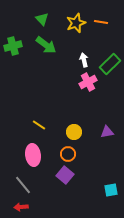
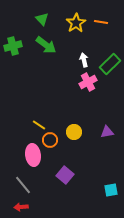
yellow star: rotated 12 degrees counterclockwise
orange circle: moved 18 px left, 14 px up
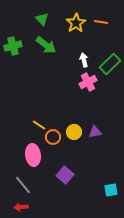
purple triangle: moved 12 px left
orange circle: moved 3 px right, 3 px up
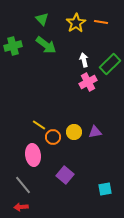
cyan square: moved 6 px left, 1 px up
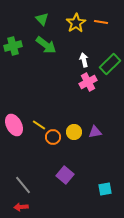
pink ellipse: moved 19 px left, 30 px up; rotated 20 degrees counterclockwise
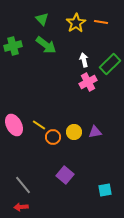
cyan square: moved 1 px down
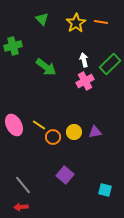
green arrow: moved 22 px down
pink cross: moved 3 px left, 1 px up
cyan square: rotated 24 degrees clockwise
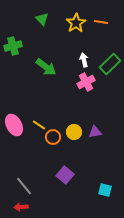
pink cross: moved 1 px right, 1 px down
gray line: moved 1 px right, 1 px down
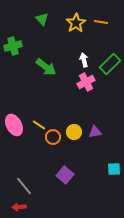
cyan square: moved 9 px right, 21 px up; rotated 16 degrees counterclockwise
red arrow: moved 2 px left
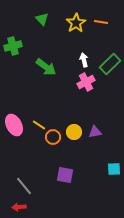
purple square: rotated 30 degrees counterclockwise
